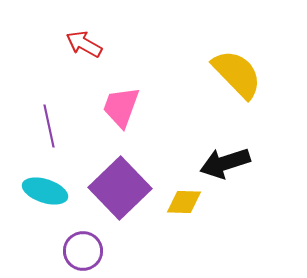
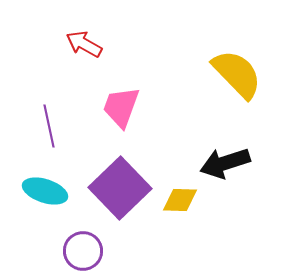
yellow diamond: moved 4 px left, 2 px up
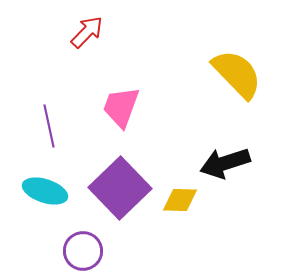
red arrow: moved 3 px right, 12 px up; rotated 105 degrees clockwise
